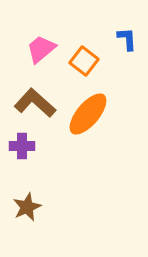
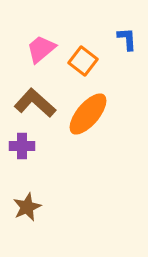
orange square: moved 1 px left
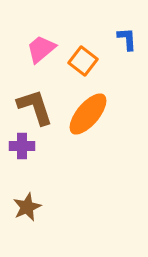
brown L-shape: moved 4 px down; rotated 30 degrees clockwise
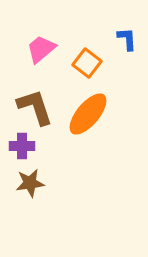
orange square: moved 4 px right, 2 px down
brown star: moved 3 px right, 24 px up; rotated 16 degrees clockwise
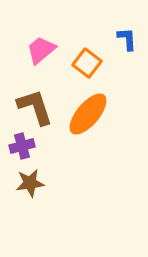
pink trapezoid: moved 1 px down
purple cross: rotated 15 degrees counterclockwise
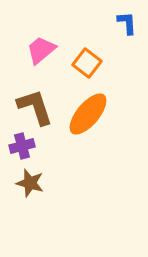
blue L-shape: moved 16 px up
brown star: rotated 24 degrees clockwise
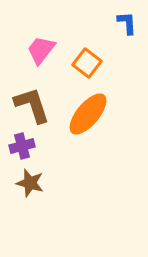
pink trapezoid: rotated 12 degrees counterclockwise
brown L-shape: moved 3 px left, 2 px up
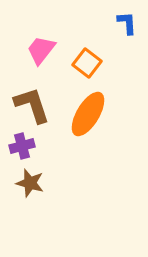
orange ellipse: rotated 9 degrees counterclockwise
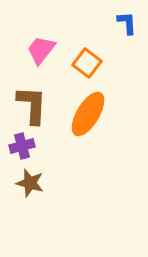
brown L-shape: rotated 21 degrees clockwise
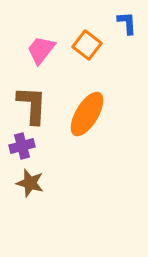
orange square: moved 18 px up
orange ellipse: moved 1 px left
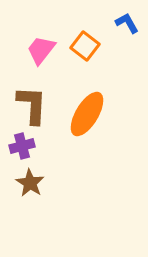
blue L-shape: rotated 25 degrees counterclockwise
orange square: moved 2 px left, 1 px down
brown star: rotated 16 degrees clockwise
